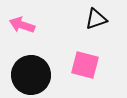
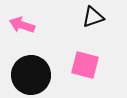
black triangle: moved 3 px left, 2 px up
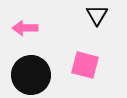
black triangle: moved 4 px right, 2 px up; rotated 40 degrees counterclockwise
pink arrow: moved 3 px right, 3 px down; rotated 20 degrees counterclockwise
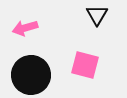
pink arrow: rotated 15 degrees counterclockwise
